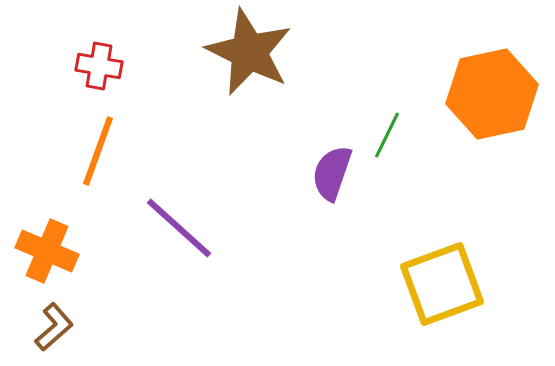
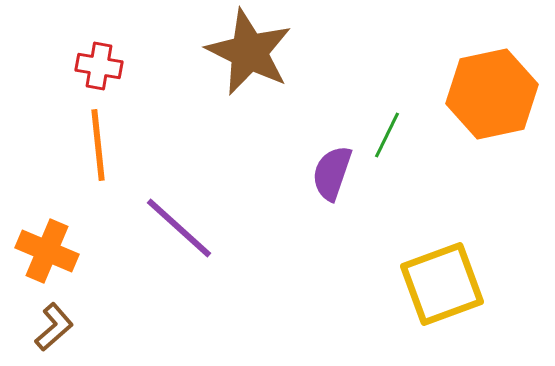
orange line: moved 6 px up; rotated 26 degrees counterclockwise
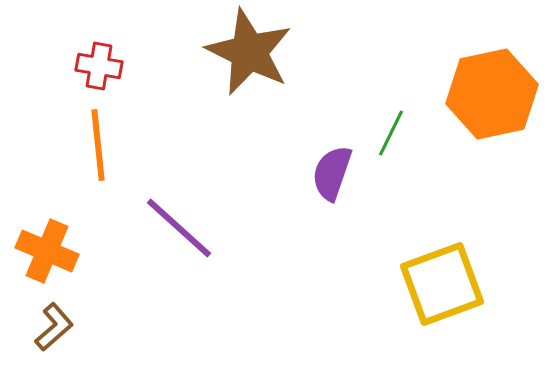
green line: moved 4 px right, 2 px up
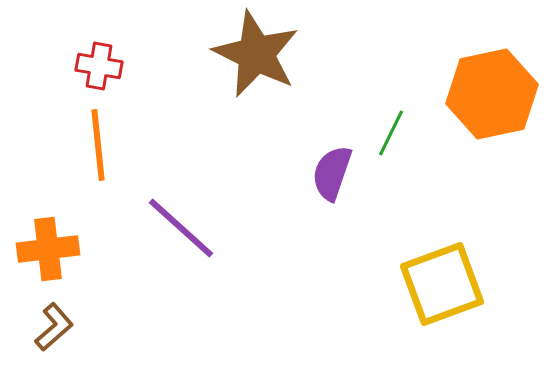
brown star: moved 7 px right, 2 px down
purple line: moved 2 px right
orange cross: moved 1 px right, 2 px up; rotated 30 degrees counterclockwise
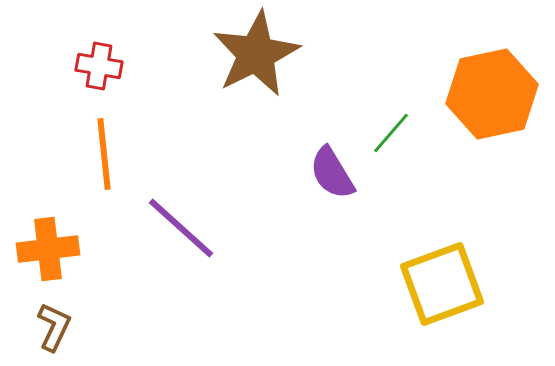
brown star: rotated 20 degrees clockwise
green line: rotated 15 degrees clockwise
orange line: moved 6 px right, 9 px down
purple semicircle: rotated 50 degrees counterclockwise
brown L-shape: rotated 24 degrees counterclockwise
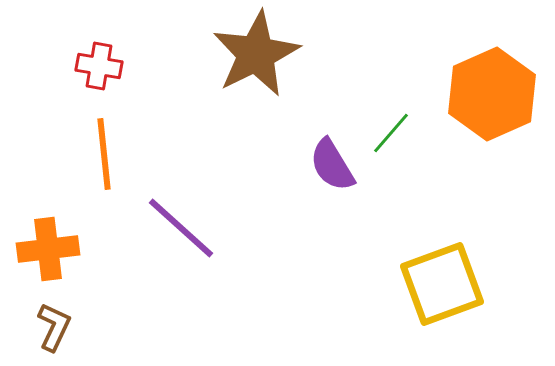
orange hexagon: rotated 12 degrees counterclockwise
purple semicircle: moved 8 px up
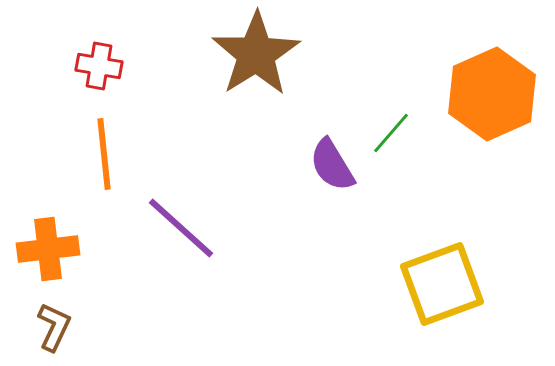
brown star: rotated 6 degrees counterclockwise
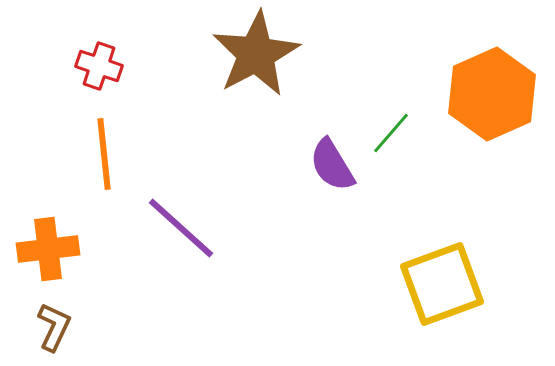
brown star: rotated 4 degrees clockwise
red cross: rotated 9 degrees clockwise
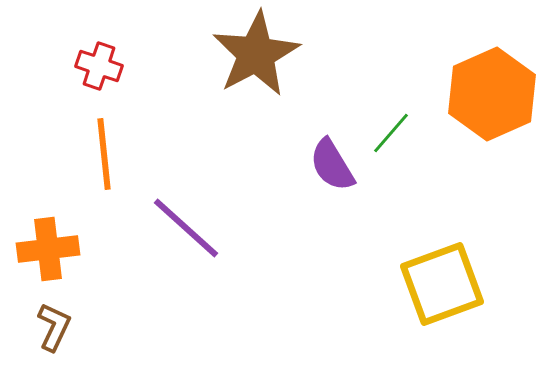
purple line: moved 5 px right
